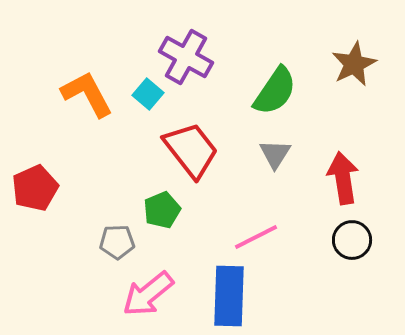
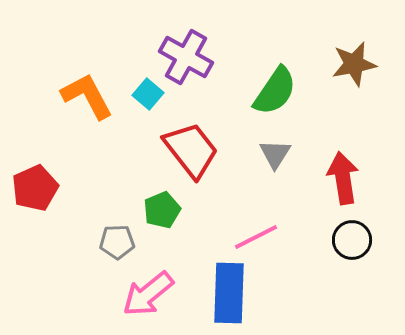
brown star: rotated 15 degrees clockwise
orange L-shape: moved 2 px down
blue rectangle: moved 3 px up
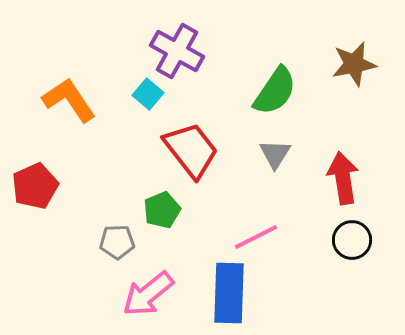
purple cross: moved 9 px left, 6 px up
orange L-shape: moved 18 px left, 4 px down; rotated 6 degrees counterclockwise
red pentagon: moved 2 px up
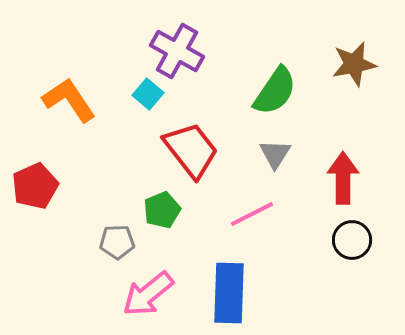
red arrow: rotated 9 degrees clockwise
pink line: moved 4 px left, 23 px up
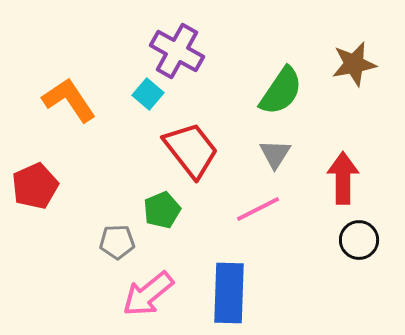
green semicircle: moved 6 px right
pink line: moved 6 px right, 5 px up
black circle: moved 7 px right
